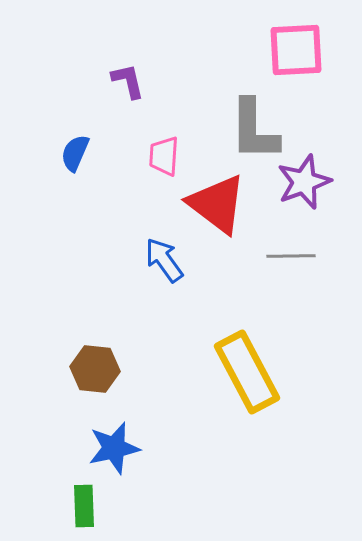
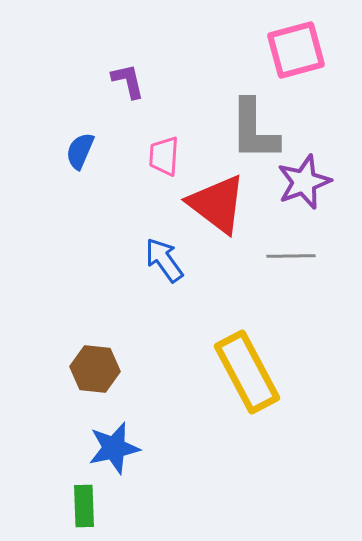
pink square: rotated 12 degrees counterclockwise
blue semicircle: moved 5 px right, 2 px up
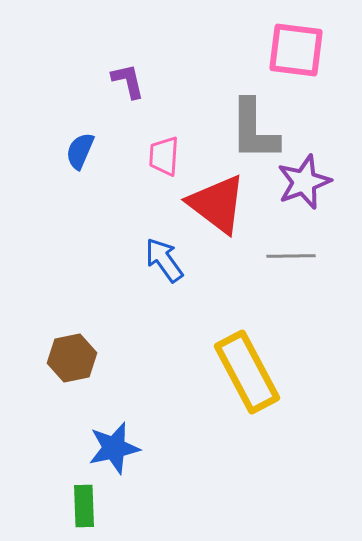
pink square: rotated 22 degrees clockwise
brown hexagon: moved 23 px left, 11 px up; rotated 18 degrees counterclockwise
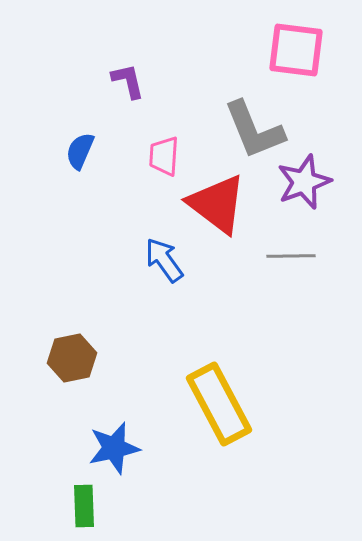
gray L-shape: rotated 22 degrees counterclockwise
yellow rectangle: moved 28 px left, 32 px down
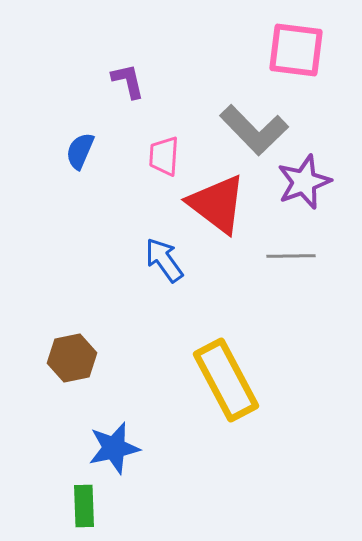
gray L-shape: rotated 22 degrees counterclockwise
yellow rectangle: moved 7 px right, 24 px up
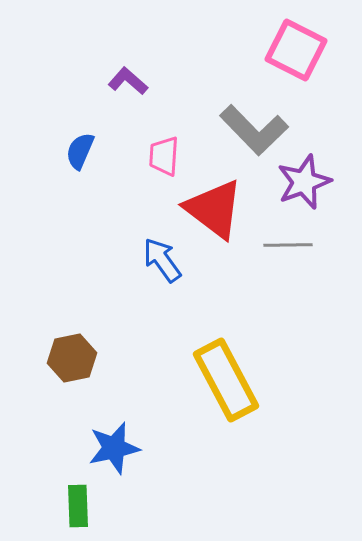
pink square: rotated 20 degrees clockwise
purple L-shape: rotated 36 degrees counterclockwise
red triangle: moved 3 px left, 5 px down
gray line: moved 3 px left, 11 px up
blue arrow: moved 2 px left
green rectangle: moved 6 px left
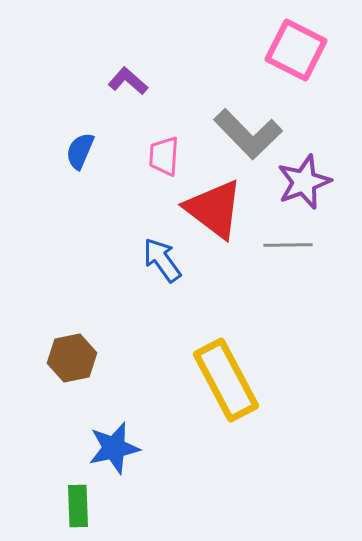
gray L-shape: moved 6 px left, 4 px down
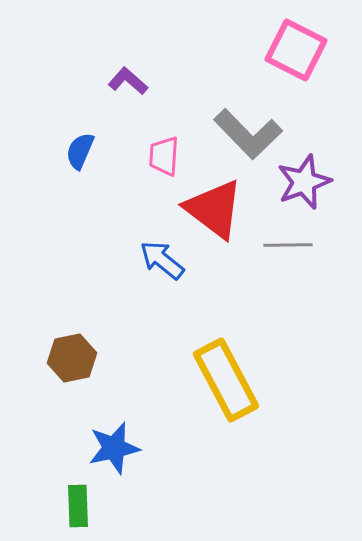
blue arrow: rotated 15 degrees counterclockwise
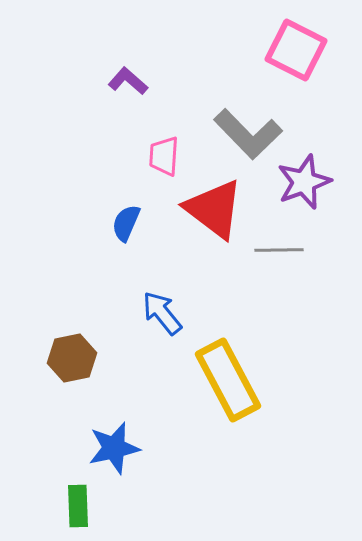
blue semicircle: moved 46 px right, 72 px down
gray line: moved 9 px left, 5 px down
blue arrow: moved 53 px down; rotated 12 degrees clockwise
yellow rectangle: moved 2 px right
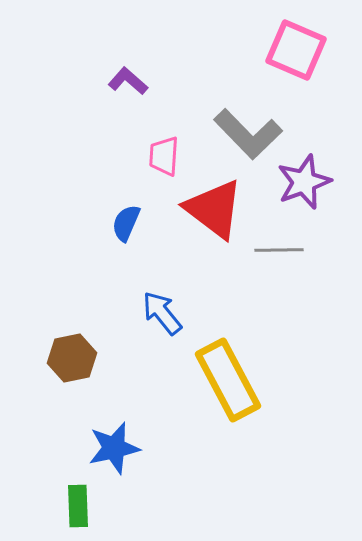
pink square: rotated 4 degrees counterclockwise
